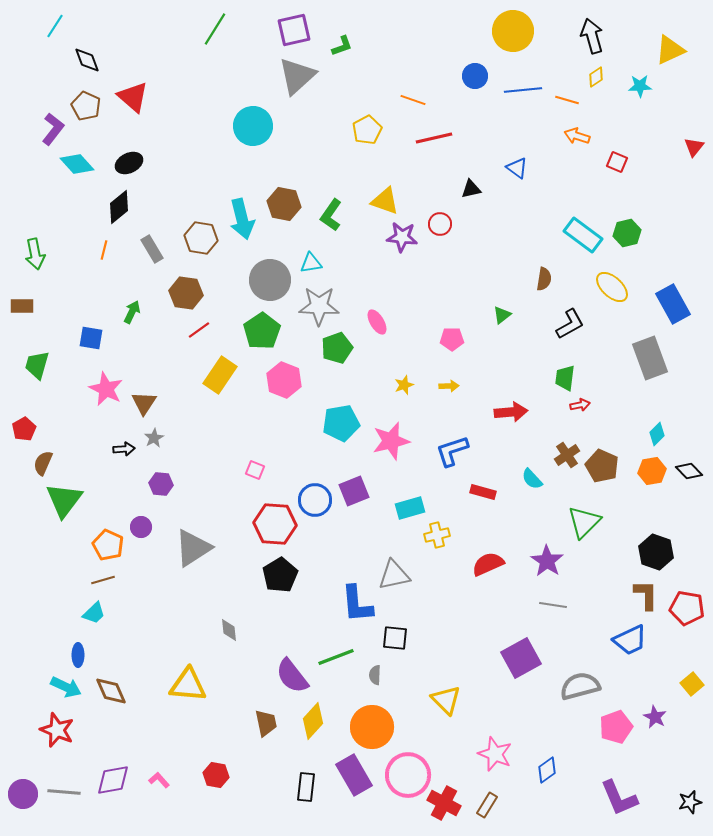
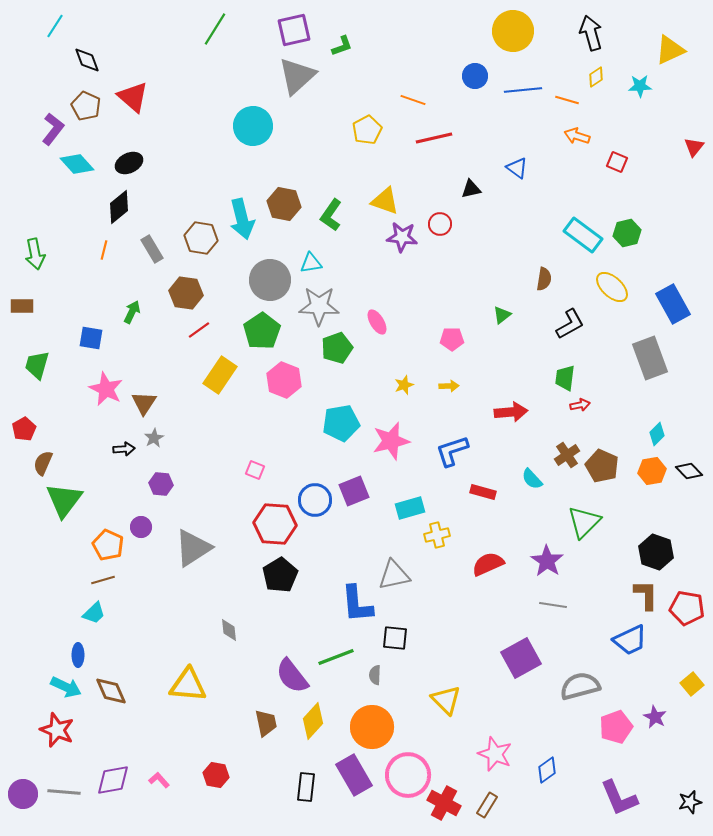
black arrow at (592, 36): moved 1 px left, 3 px up
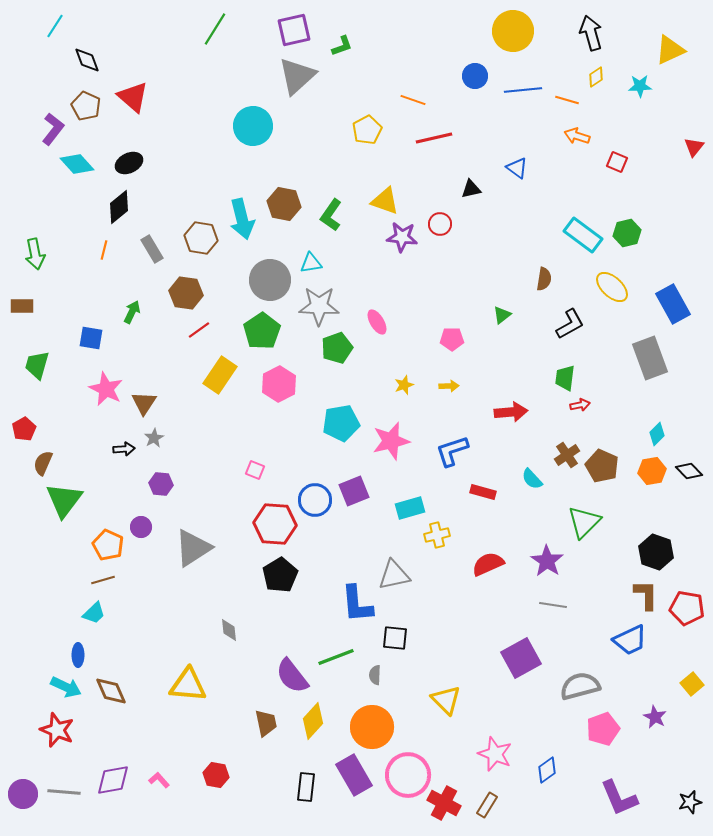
pink hexagon at (284, 380): moved 5 px left, 4 px down; rotated 12 degrees clockwise
pink pentagon at (616, 727): moved 13 px left, 2 px down
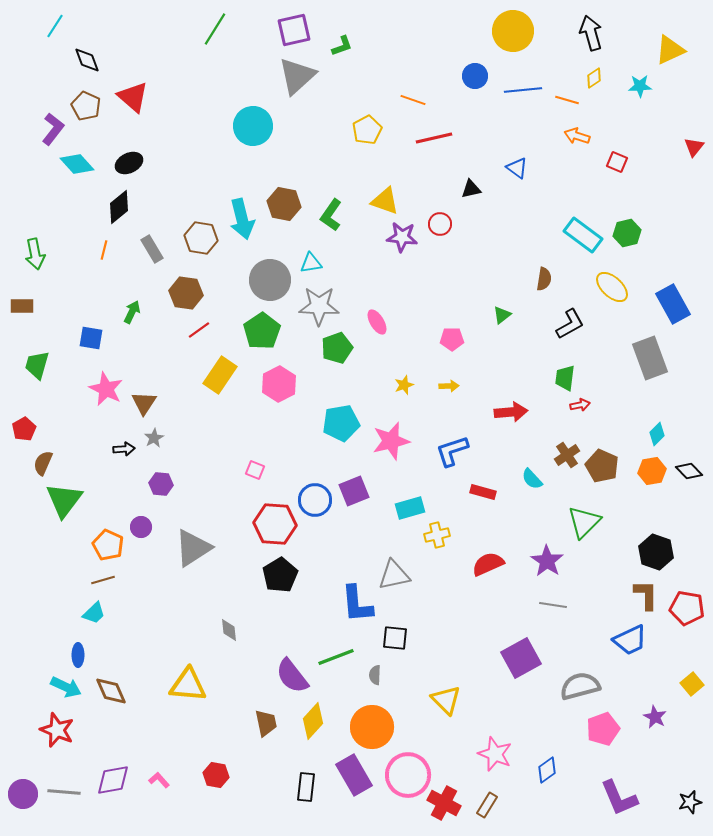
yellow diamond at (596, 77): moved 2 px left, 1 px down
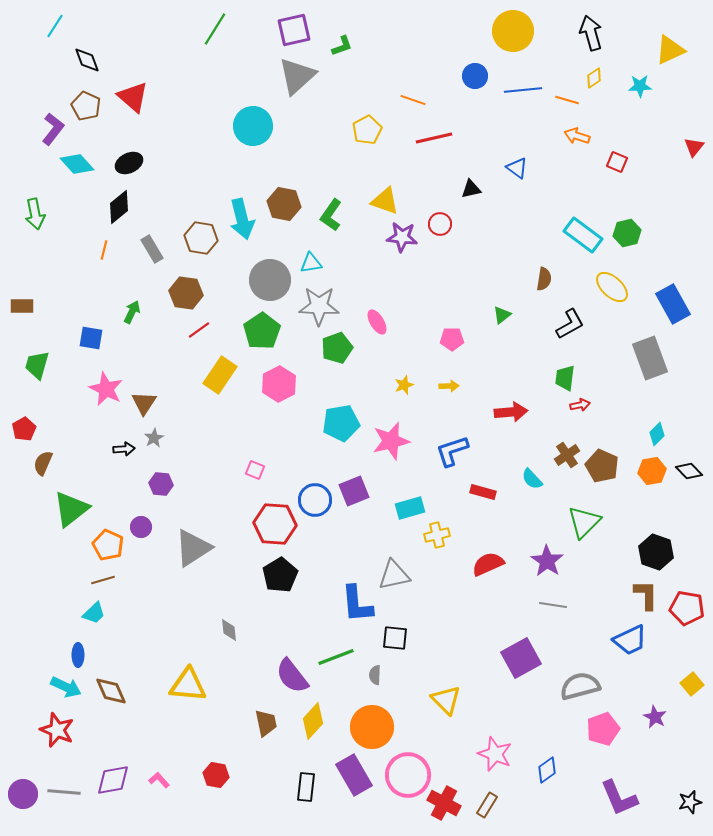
green arrow at (35, 254): moved 40 px up
green triangle at (64, 500): moved 7 px right, 9 px down; rotated 15 degrees clockwise
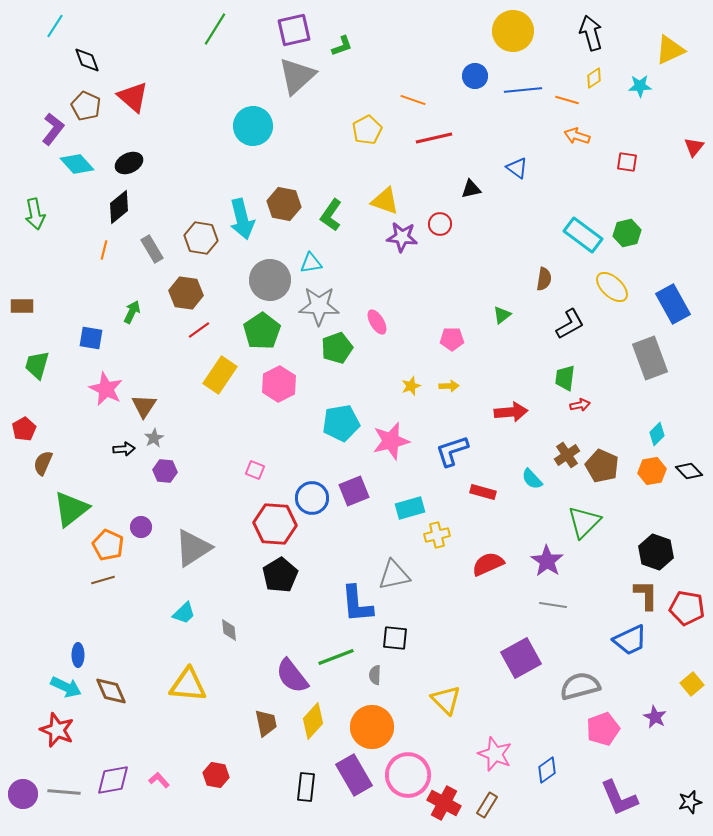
red square at (617, 162): moved 10 px right; rotated 15 degrees counterclockwise
yellow star at (404, 385): moved 7 px right, 1 px down
brown triangle at (144, 403): moved 3 px down
purple hexagon at (161, 484): moved 4 px right, 13 px up
blue circle at (315, 500): moved 3 px left, 2 px up
cyan trapezoid at (94, 613): moved 90 px right
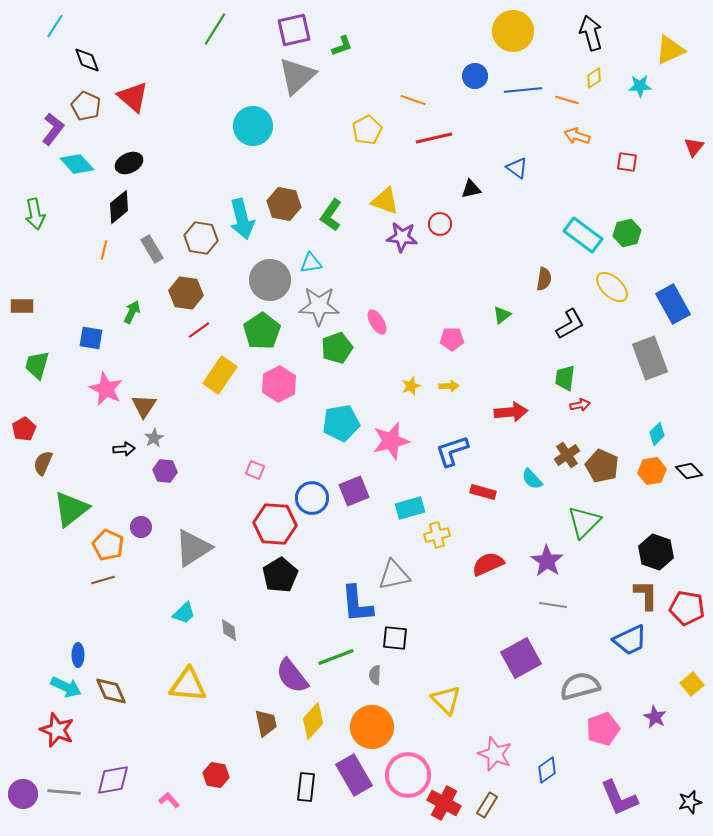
pink L-shape at (159, 780): moved 10 px right, 20 px down
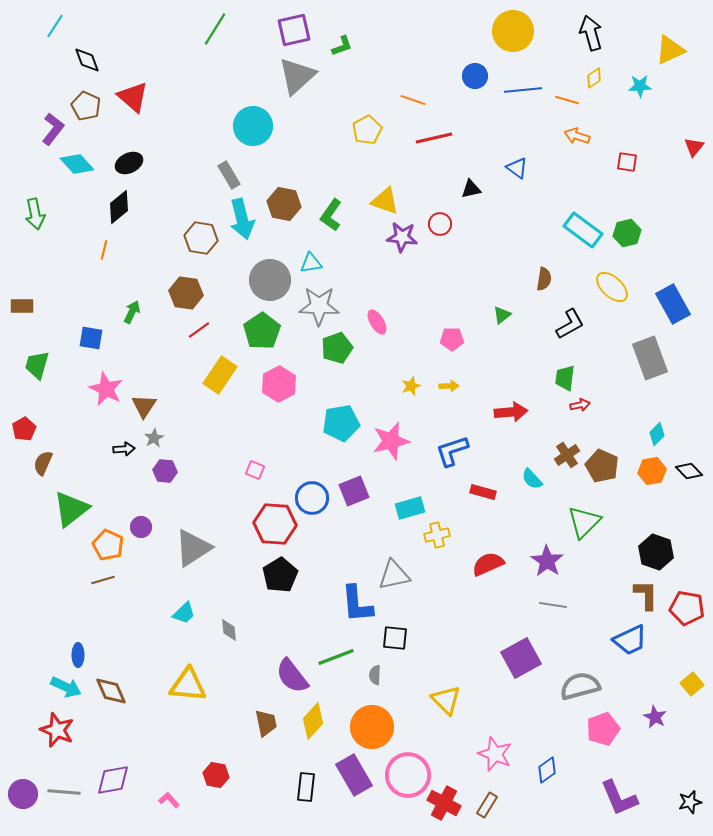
cyan rectangle at (583, 235): moved 5 px up
gray rectangle at (152, 249): moved 77 px right, 74 px up
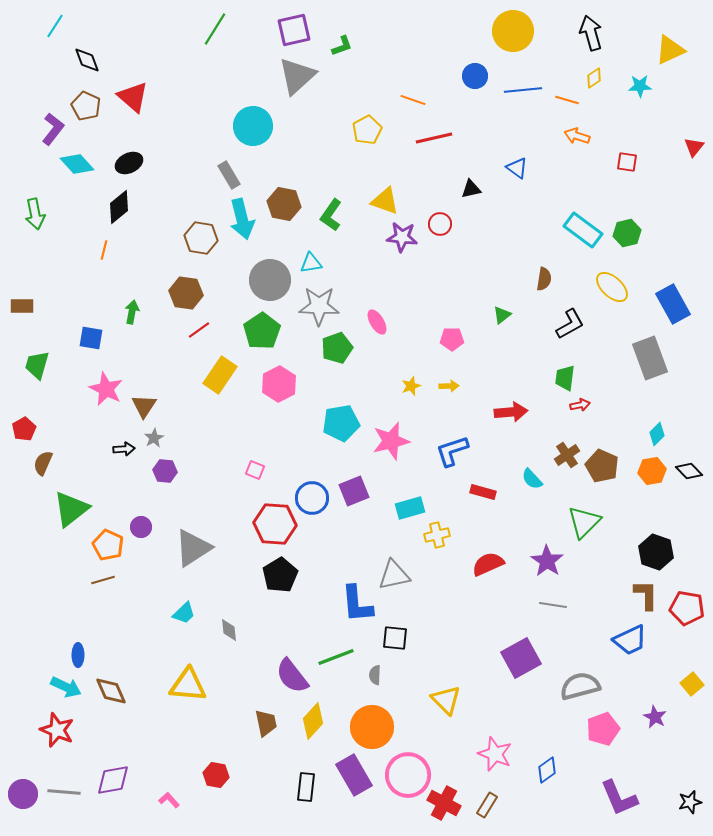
green arrow at (132, 312): rotated 15 degrees counterclockwise
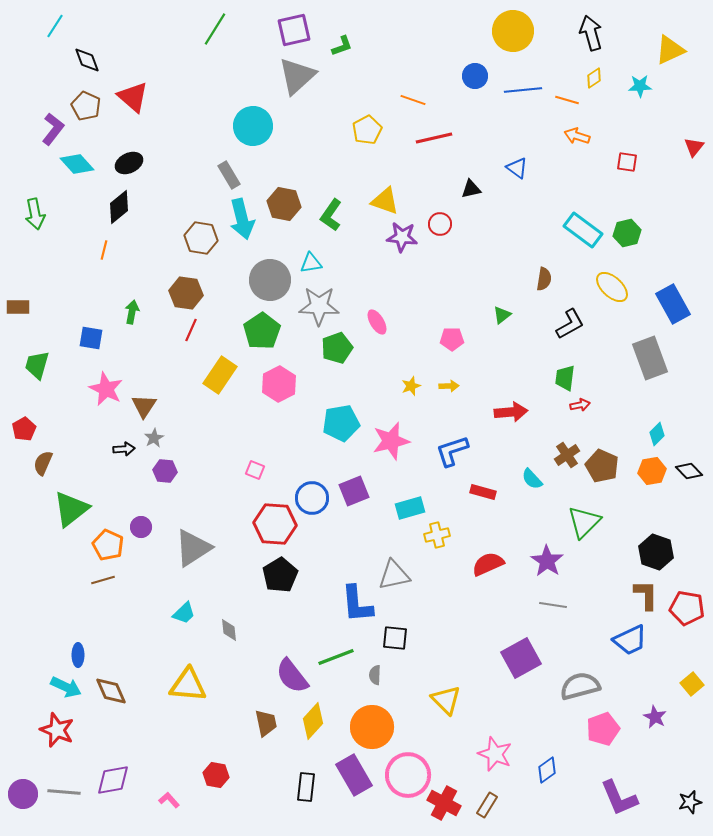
brown rectangle at (22, 306): moved 4 px left, 1 px down
red line at (199, 330): moved 8 px left; rotated 30 degrees counterclockwise
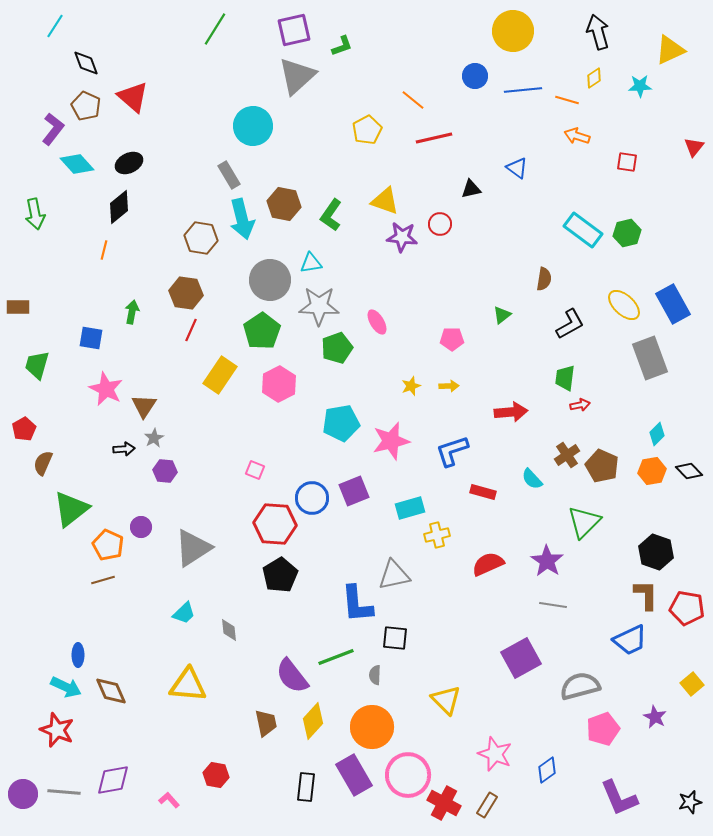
black arrow at (591, 33): moved 7 px right, 1 px up
black diamond at (87, 60): moved 1 px left, 3 px down
orange line at (413, 100): rotated 20 degrees clockwise
yellow ellipse at (612, 287): moved 12 px right, 18 px down
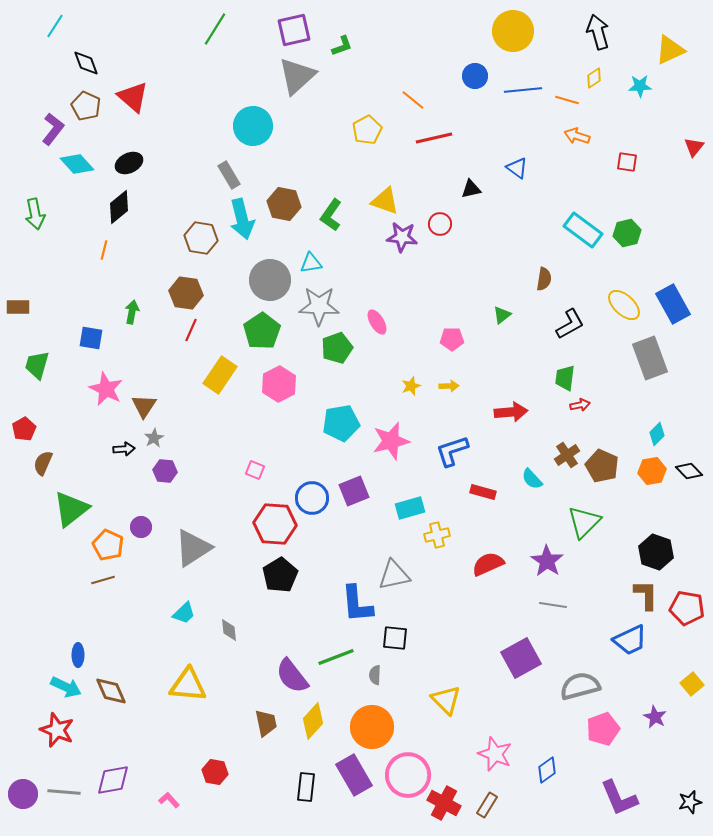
red hexagon at (216, 775): moved 1 px left, 3 px up
